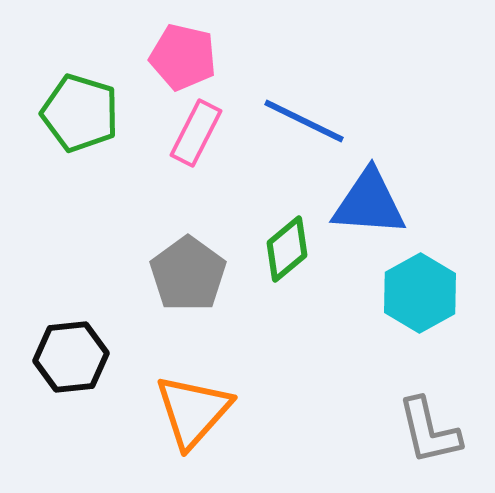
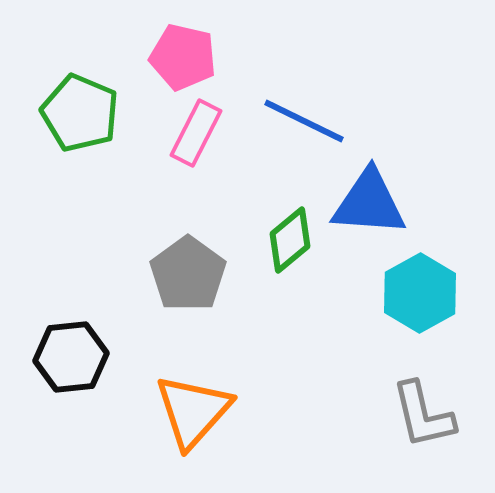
green pentagon: rotated 6 degrees clockwise
green diamond: moved 3 px right, 9 px up
gray L-shape: moved 6 px left, 16 px up
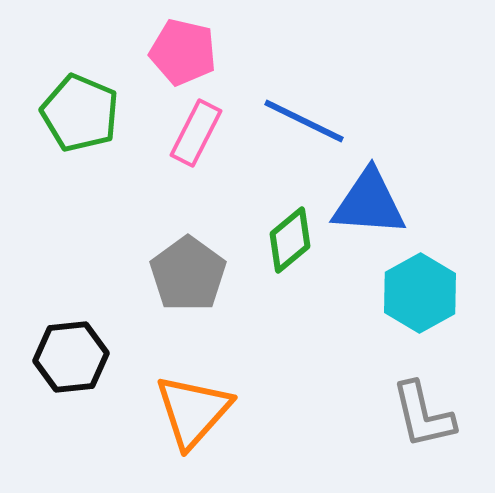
pink pentagon: moved 5 px up
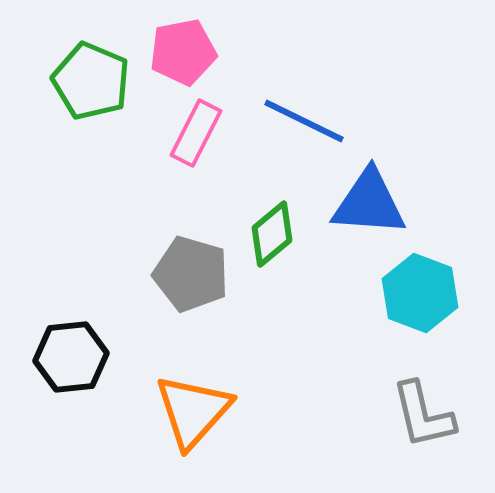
pink pentagon: rotated 24 degrees counterclockwise
green pentagon: moved 11 px right, 32 px up
green diamond: moved 18 px left, 6 px up
gray pentagon: moved 3 px right; rotated 20 degrees counterclockwise
cyan hexagon: rotated 10 degrees counterclockwise
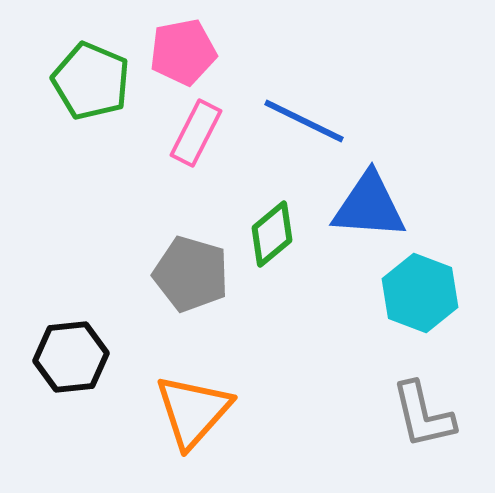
blue triangle: moved 3 px down
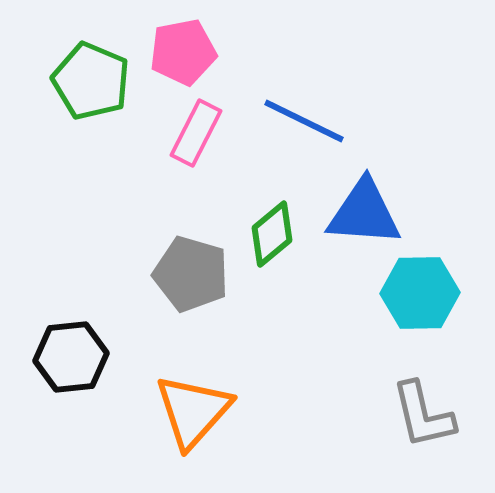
blue triangle: moved 5 px left, 7 px down
cyan hexagon: rotated 22 degrees counterclockwise
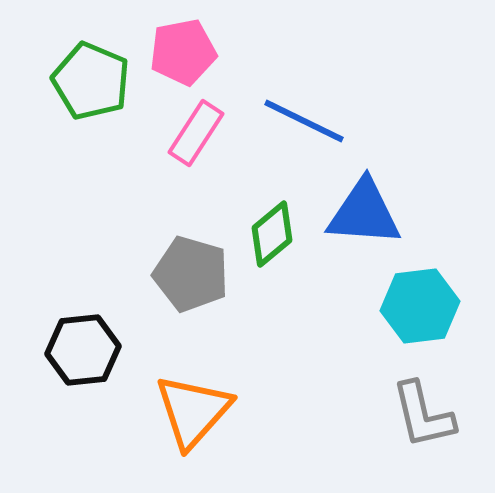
pink rectangle: rotated 6 degrees clockwise
cyan hexagon: moved 13 px down; rotated 6 degrees counterclockwise
black hexagon: moved 12 px right, 7 px up
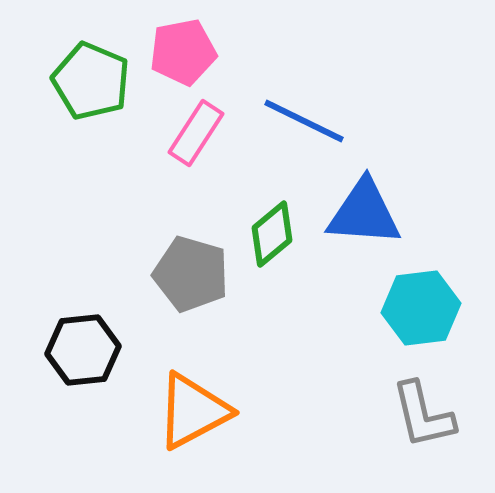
cyan hexagon: moved 1 px right, 2 px down
orange triangle: rotated 20 degrees clockwise
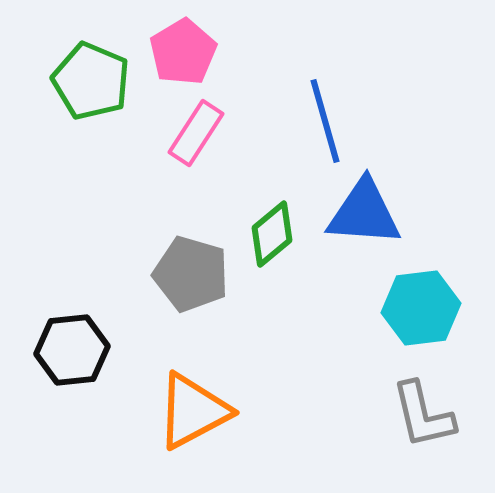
pink pentagon: rotated 20 degrees counterclockwise
blue line: moved 21 px right; rotated 48 degrees clockwise
black hexagon: moved 11 px left
